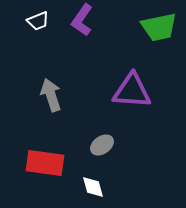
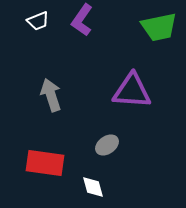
gray ellipse: moved 5 px right
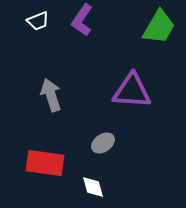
green trapezoid: rotated 48 degrees counterclockwise
gray ellipse: moved 4 px left, 2 px up
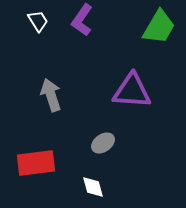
white trapezoid: rotated 100 degrees counterclockwise
red rectangle: moved 9 px left; rotated 15 degrees counterclockwise
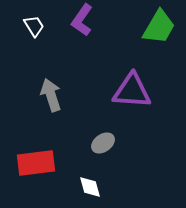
white trapezoid: moved 4 px left, 5 px down
white diamond: moved 3 px left
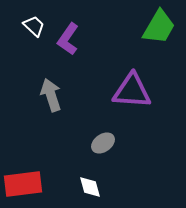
purple L-shape: moved 14 px left, 19 px down
white trapezoid: rotated 15 degrees counterclockwise
red rectangle: moved 13 px left, 21 px down
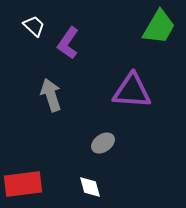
purple L-shape: moved 4 px down
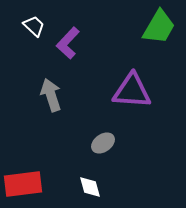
purple L-shape: rotated 8 degrees clockwise
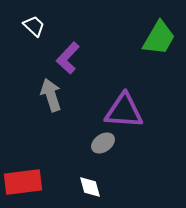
green trapezoid: moved 11 px down
purple L-shape: moved 15 px down
purple triangle: moved 8 px left, 20 px down
red rectangle: moved 2 px up
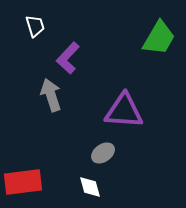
white trapezoid: moved 1 px right; rotated 30 degrees clockwise
gray ellipse: moved 10 px down
